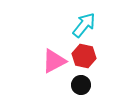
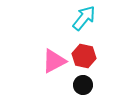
cyan arrow: moved 7 px up
black circle: moved 2 px right
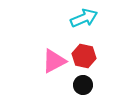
cyan arrow: rotated 28 degrees clockwise
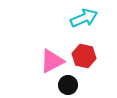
pink triangle: moved 2 px left
black circle: moved 15 px left
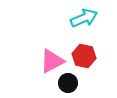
black circle: moved 2 px up
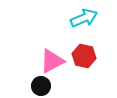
black circle: moved 27 px left, 3 px down
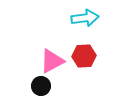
cyan arrow: moved 1 px right; rotated 16 degrees clockwise
red hexagon: rotated 15 degrees counterclockwise
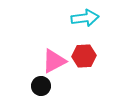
pink triangle: moved 2 px right
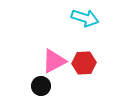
cyan arrow: rotated 24 degrees clockwise
red hexagon: moved 7 px down
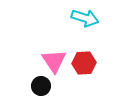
pink triangle: rotated 36 degrees counterclockwise
